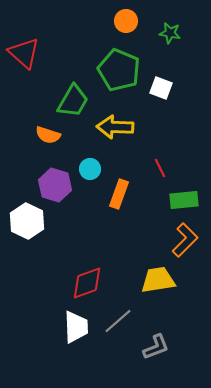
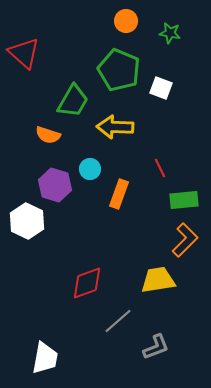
white trapezoid: moved 31 px left, 31 px down; rotated 12 degrees clockwise
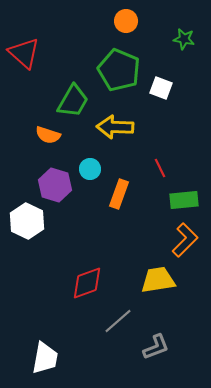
green star: moved 14 px right, 6 px down
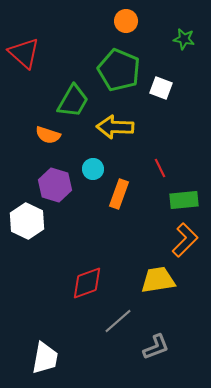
cyan circle: moved 3 px right
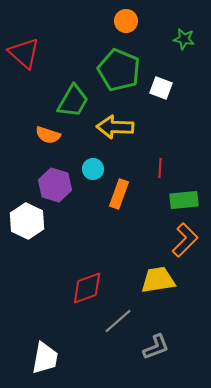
red line: rotated 30 degrees clockwise
red diamond: moved 5 px down
